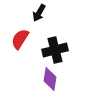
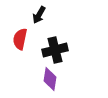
black arrow: moved 2 px down
red semicircle: rotated 20 degrees counterclockwise
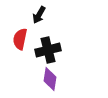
black cross: moved 7 px left
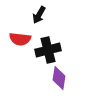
red semicircle: rotated 95 degrees counterclockwise
purple diamond: moved 9 px right, 1 px up
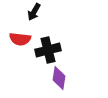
black arrow: moved 5 px left, 3 px up
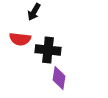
black cross: rotated 20 degrees clockwise
